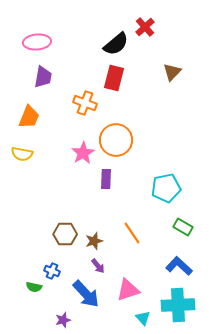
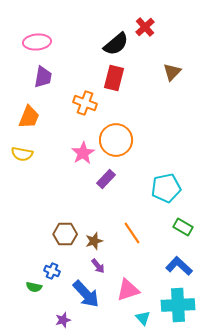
purple rectangle: rotated 42 degrees clockwise
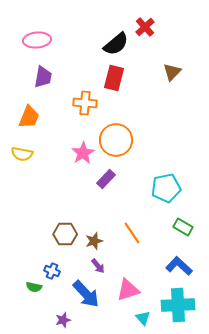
pink ellipse: moved 2 px up
orange cross: rotated 15 degrees counterclockwise
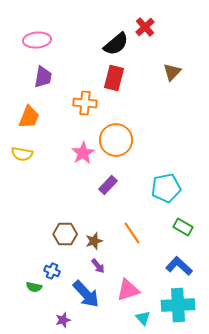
purple rectangle: moved 2 px right, 6 px down
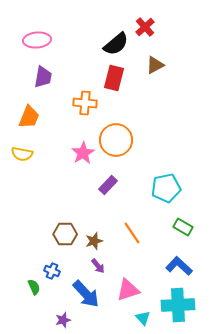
brown triangle: moved 17 px left, 7 px up; rotated 18 degrees clockwise
green semicircle: rotated 126 degrees counterclockwise
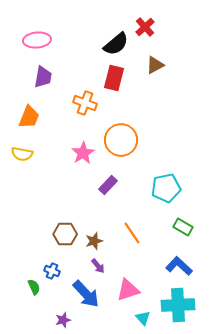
orange cross: rotated 15 degrees clockwise
orange circle: moved 5 px right
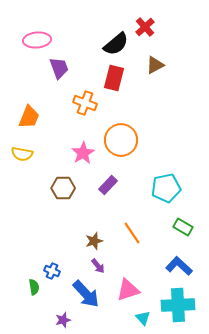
purple trapezoid: moved 16 px right, 9 px up; rotated 30 degrees counterclockwise
brown hexagon: moved 2 px left, 46 px up
green semicircle: rotated 14 degrees clockwise
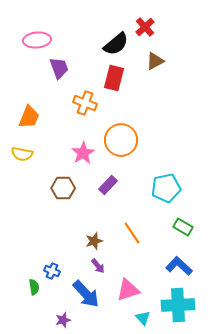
brown triangle: moved 4 px up
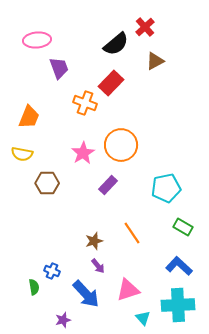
red rectangle: moved 3 px left, 5 px down; rotated 30 degrees clockwise
orange circle: moved 5 px down
brown hexagon: moved 16 px left, 5 px up
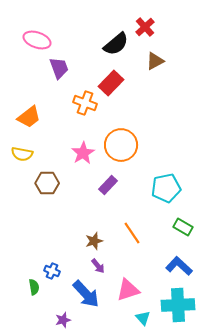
pink ellipse: rotated 24 degrees clockwise
orange trapezoid: rotated 30 degrees clockwise
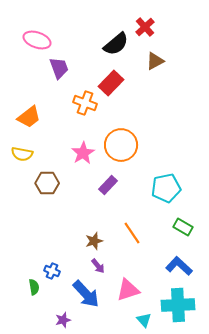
cyan triangle: moved 1 px right, 2 px down
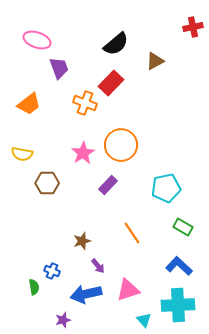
red cross: moved 48 px right; rotated 30 degrees clockwise
orange trapezoid: moved 13 px up
brown star: moved 12 px left
blue arrow: rotated 120 degrees clockwise
